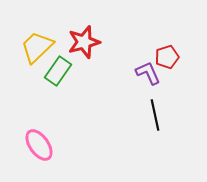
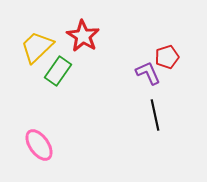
red star: moved 1 px left, 6 px up; rotated 24 degrees counterclockwise
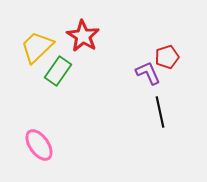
black line: moved 5 px right, 3 px up
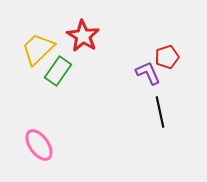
yellow trapezoid: moved 1 px right, 2 px down
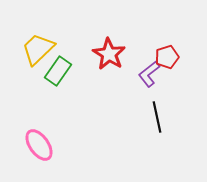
red star: moved 26 px right, 18 px down
purple L-shape: moved 1 px right, 1 px down; rotated 104 degrees counterclockwise
black line: moved 3 px left, 5 px down
